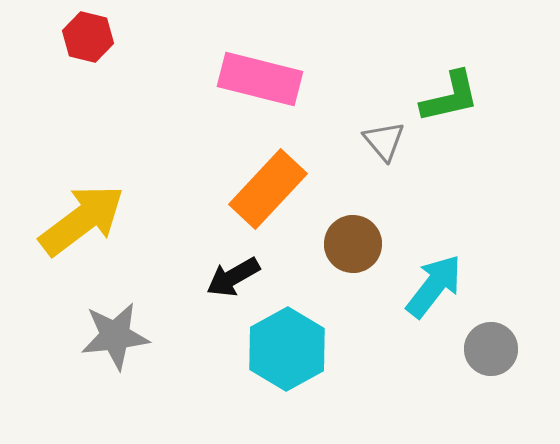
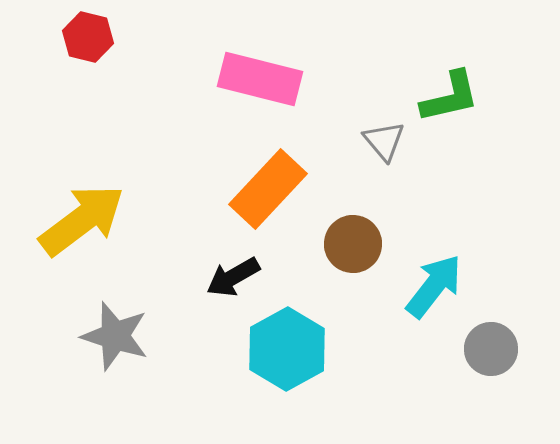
gray star: rotated 24 degrees clockwise
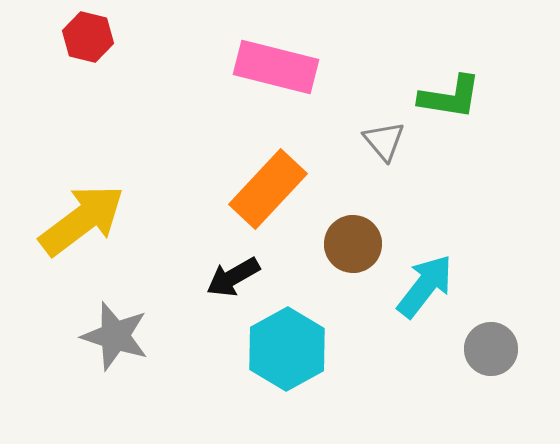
pink rectangle: moved 16 px right, 12 px up
green L-shape: rotated 22 degrees clockwise
cyan arrow: moved 9 px left
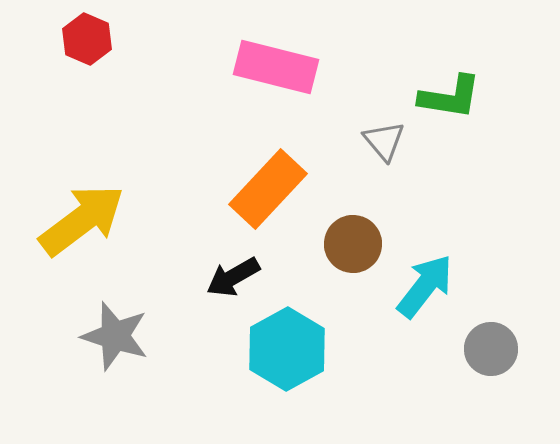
red hexagon: moved 1 px left, 2 px down; rotated 9 degrees clockwise
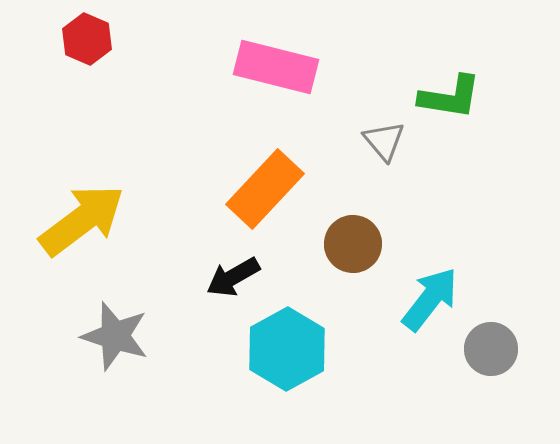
orange rectangle: moved 3 px left
cyan arrow: moved 5 px right, 13 px down
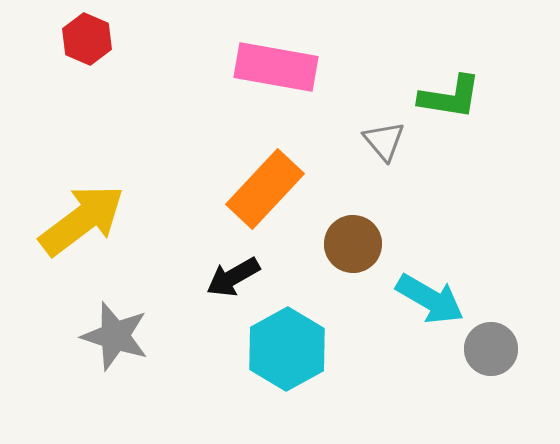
pink rectangle: rotated 4 degrees counterclockwise
cyan arrow: rotated 82 degrees clockwise
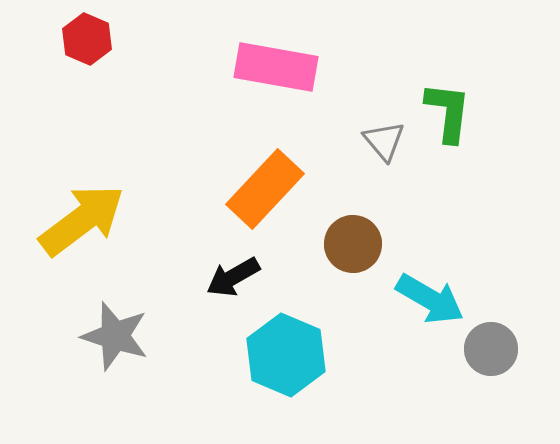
green L-shape: moved 2 px left, 15 px down; rotated 92 degrees counterclockwise
cyan hexagon: moved 1 px left, 6 px down; rotated 8 degrees counterclockwise
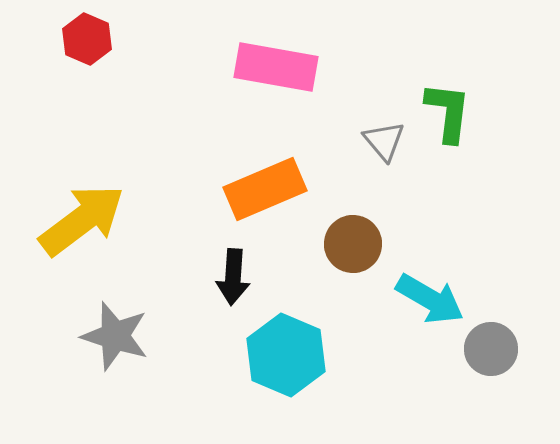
orange rectangle: rotated 24 degrees clockwise
black arrow: rotated 56 degrees counterclockwise
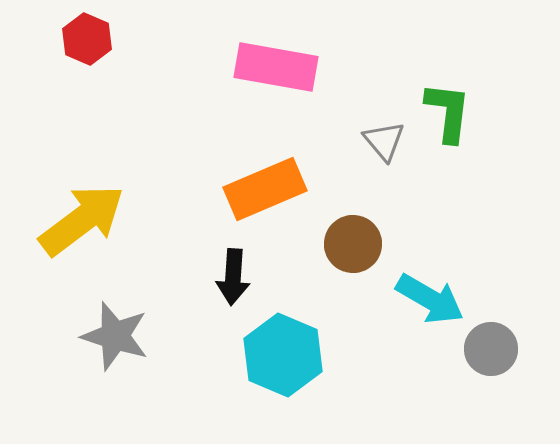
cyan hexagon: moved 3 px left
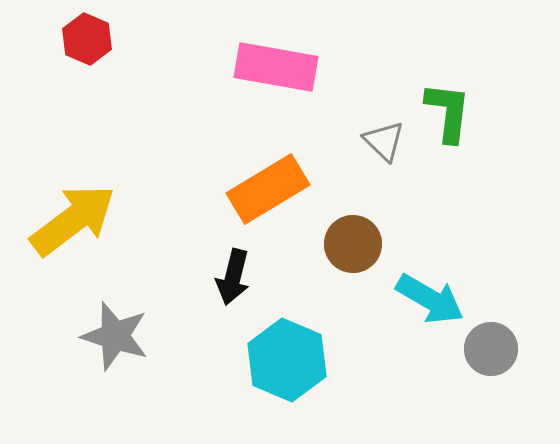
gray triangle: rotated 6 degrees counterclockwise
orange rectangle: moved 3 px right; rotated 8 degrees counterclockwise
yellow arrow: moved 9 px left
black arrow: rotated 10 degrees clockwise
cyan hexagon: moved 4 px right, 5 px down
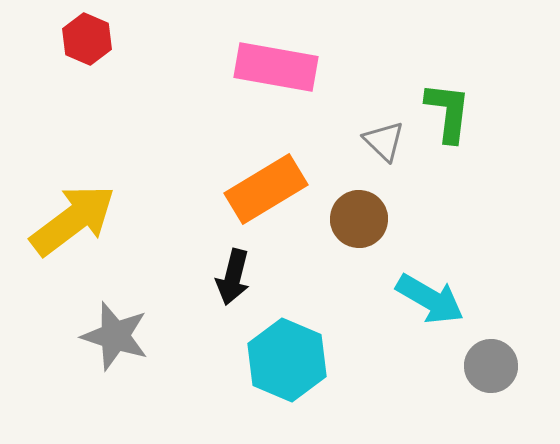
orange rectangle: moved 2 px left
brown circle: moved 6 px right, 25 px up
gray circle: moved 17 px down
